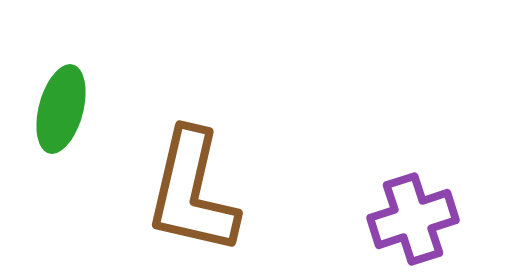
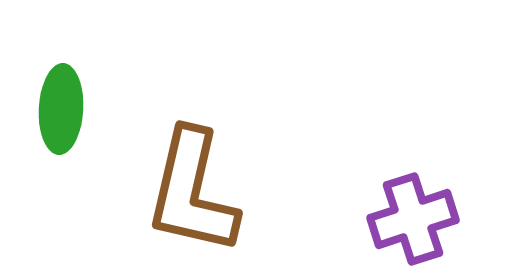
green ellipse: rotated 12 degrees counterclockwise
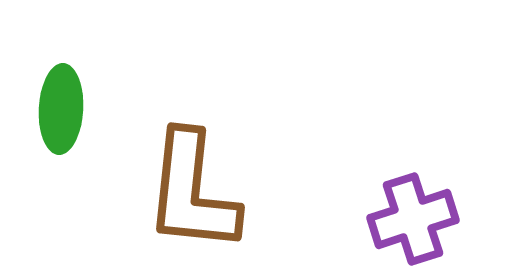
brown L-shape: rotated 7 degrees counterclockwise
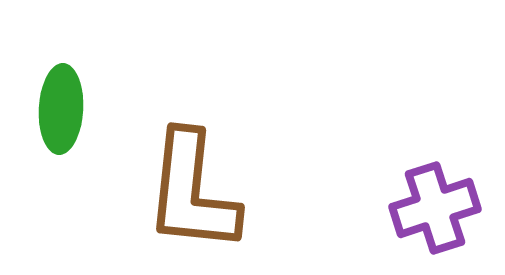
purple cross: moved 22 px right, 11 px up
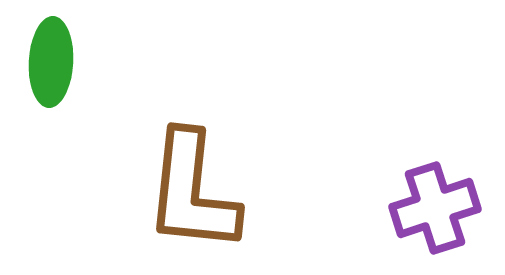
green ellipse: moved 10 px left, 47 px up
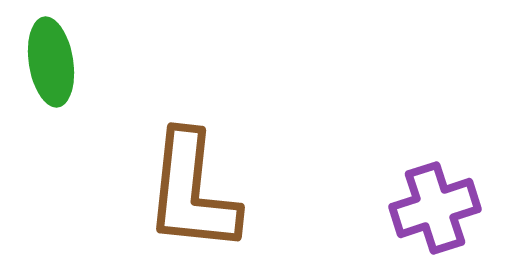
green ellipse: rotated 12 degrees counterclockwise
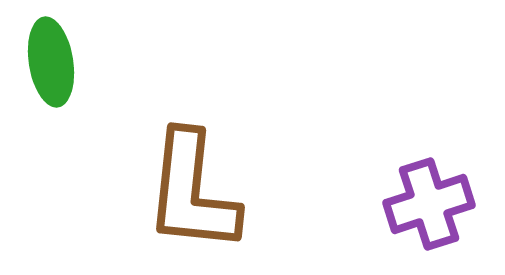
purple cross: moved 6 px left, 4 px up
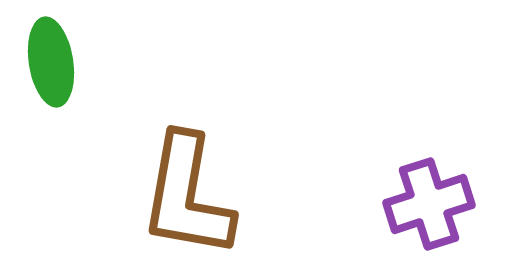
brown L-shape: moved 5 px left, 4 px down; rotated 4 degrees clockwise
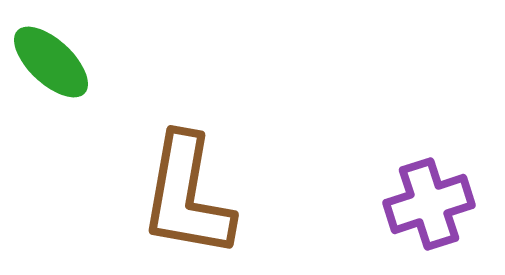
green ellipse: rotated 38 degrees counterclockwise
